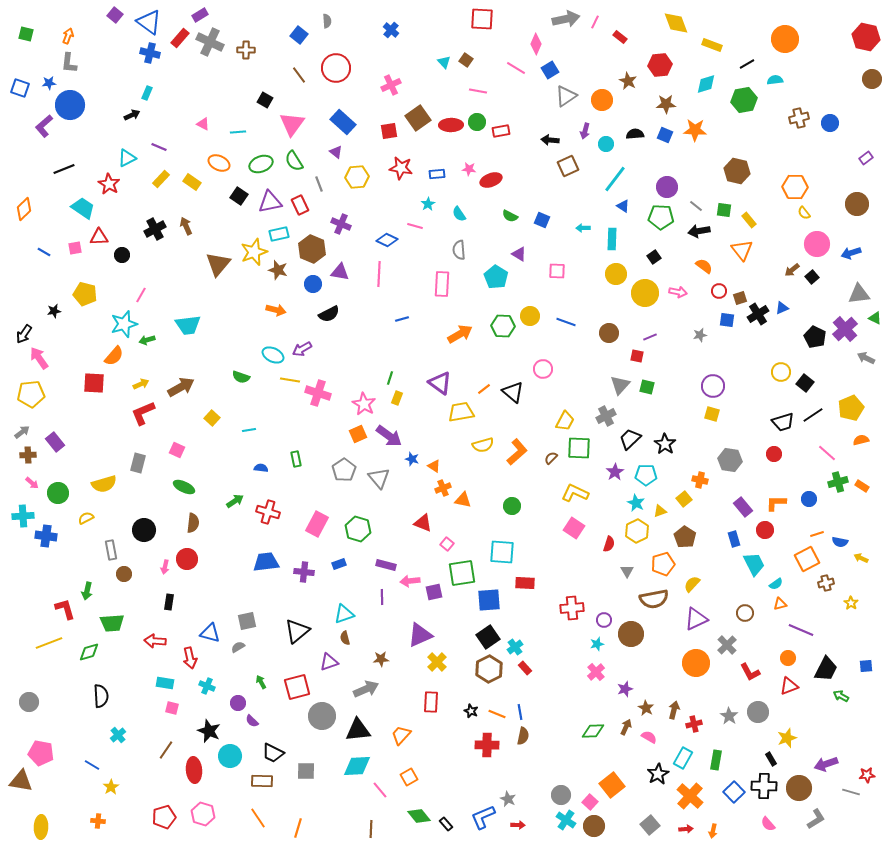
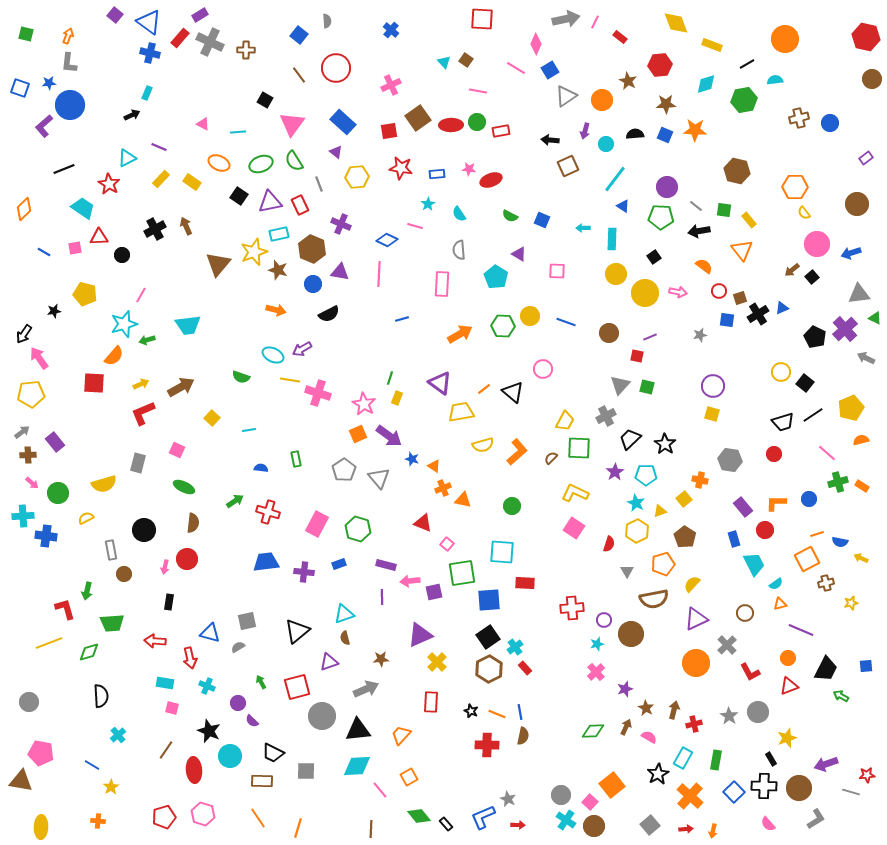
yellow star at (851, 603): rotated 24 degrees clockwise
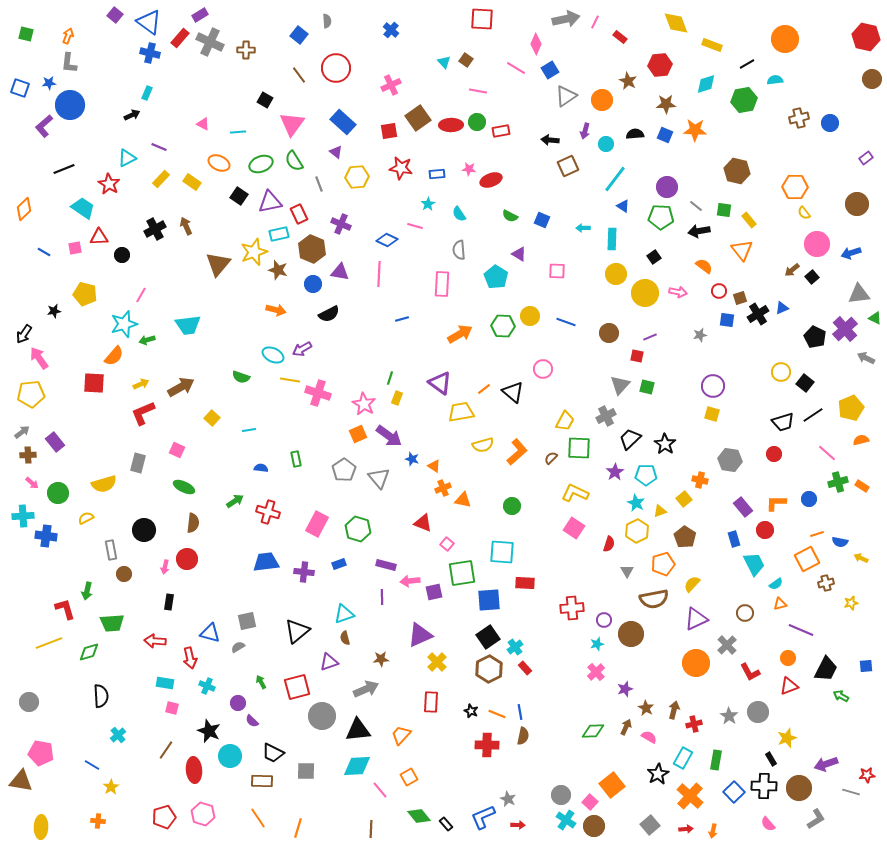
red rectangle at (300, 205): moved 1 px left, 9 px down
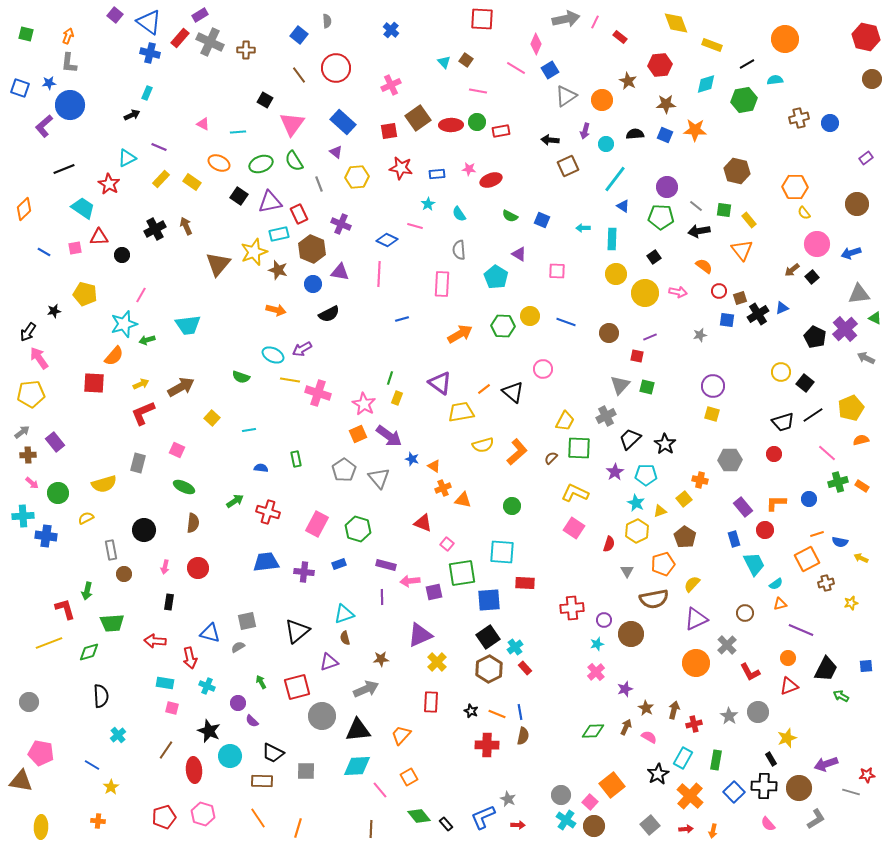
black arrow at (24, 334): moved 4 px right, 2 px up
gray hexagon at (730, 460): rotated 10 degrees counterclockwise
red circle at (187, 559): moved 11 px right, 9 px down
